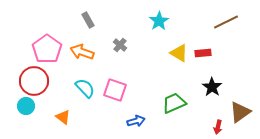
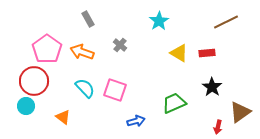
gray rectangle: moved 1 px up
red rectangle: moved 4 px right
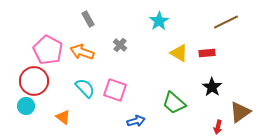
pink pentagon: moved 1 px right, 1 px down; rotated 8 degrees counterclockwise
green trapezoid: rotated 115 degrees counterclockwise
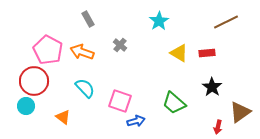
pink square: moved 5 px right, 11 px down
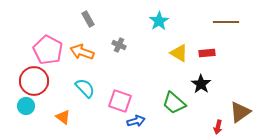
brown line: rotated 25 degrees clockwise
gray cross: moved 1 px left; rotated 16 degrees counterclockwise
black star: moved 11 px left, 3 px up
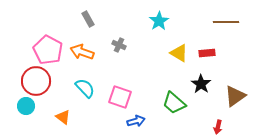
red circle: moved 2 px right
pink square: moved 4 px up
brown triangle: moved 5 px left, 16 px up
